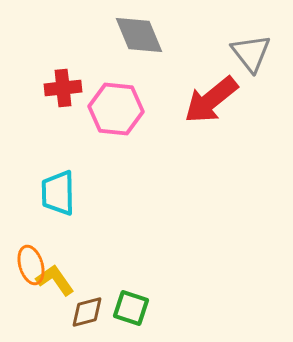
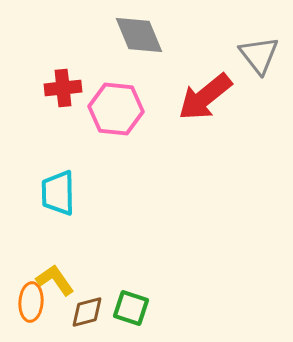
gray triangle: moved 8 px right, 2 px down
red arrow: moved 6 px left, 3 px up
orange ellipse: moved 37 px down; rotated 21 degrees clockwise
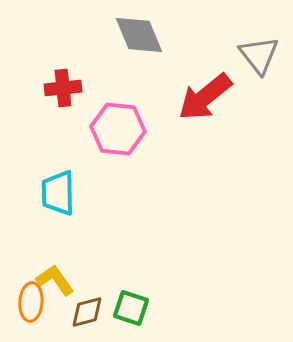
pink hexagon: moved 2 px right, 20 px down
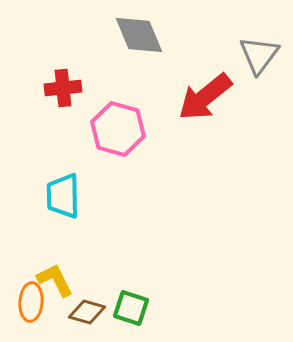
gray triangle: rotated 15 degrees clockwise
pink hexagon: rotated 10 degrees clockwise
cyan trapezoid: moved 5 px right, 3 px down
yellow L-shape: rotated 9 degrees clockwise
brown diamond: rotated 30 degrees clockwise
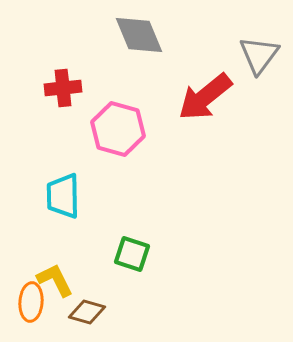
green square: moved 1 px right, 54 px up
